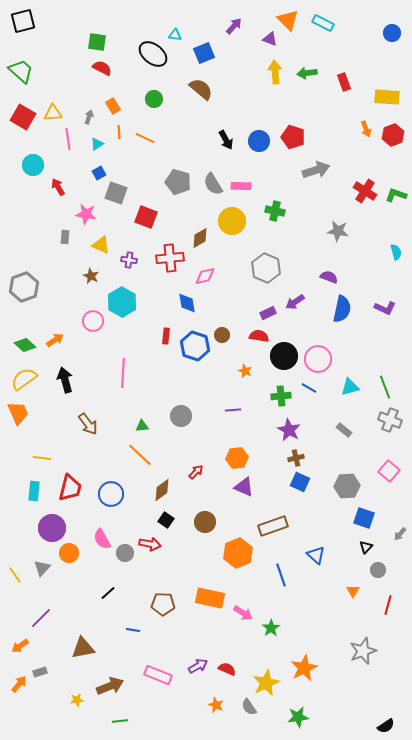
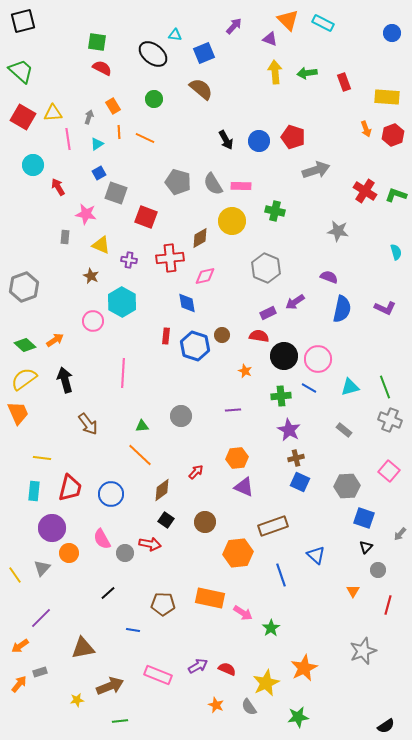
orange hexagon at (238, 553): rotated 16 degrees clockwise
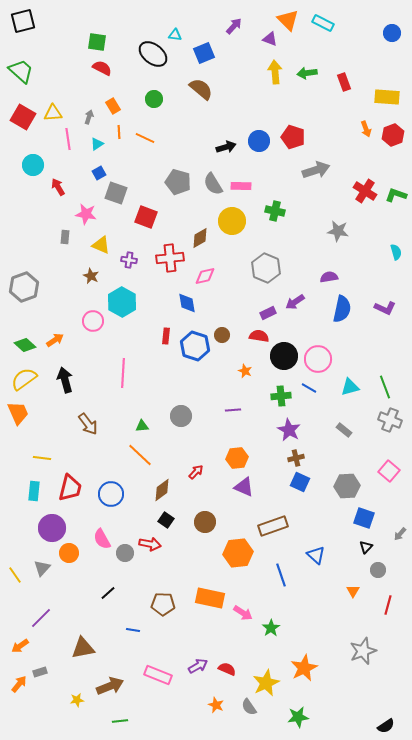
black arrow at (226, 140): moved 7 px down; rotated 78 degrees counterclockwise
purple semicircle at (329, 277): rotated 30 degrees counterclockwise
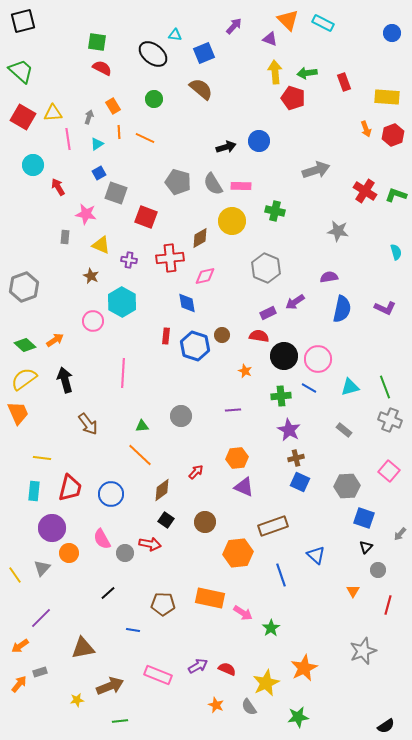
red pentagon at (293, 137): moved 39 px up
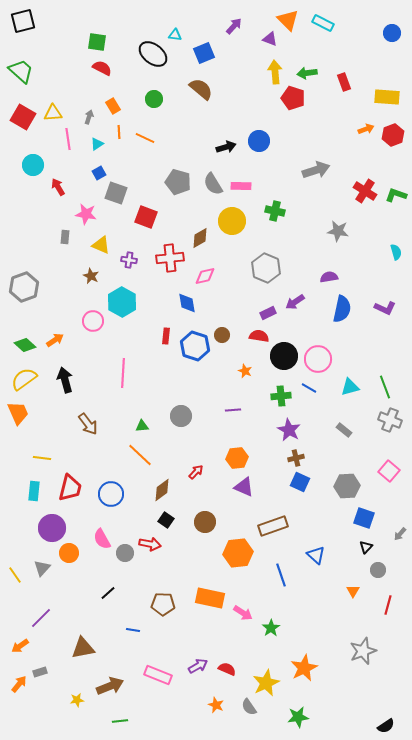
orange arrow at (366, 129): rotated 91 degrees counterclockwise
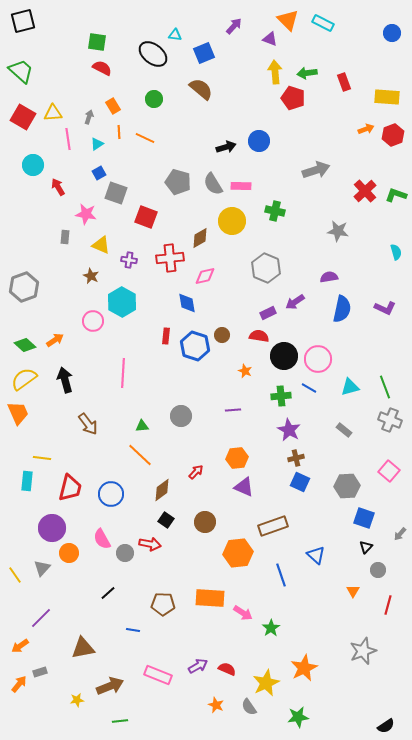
red cross at (365, 191): rotated 15 degrees clockwise
cyan rectangle at (34, 491): moved 7 px left, 10 px up
orange rectangle at (210, 598): rotated 8 degrees counterclockwise
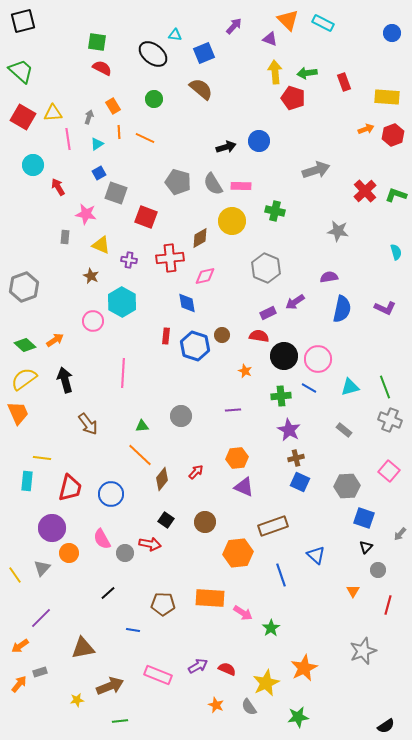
brown diamond at (162, 490): moved 11 px up; rotated 15 degrees counterclockwise
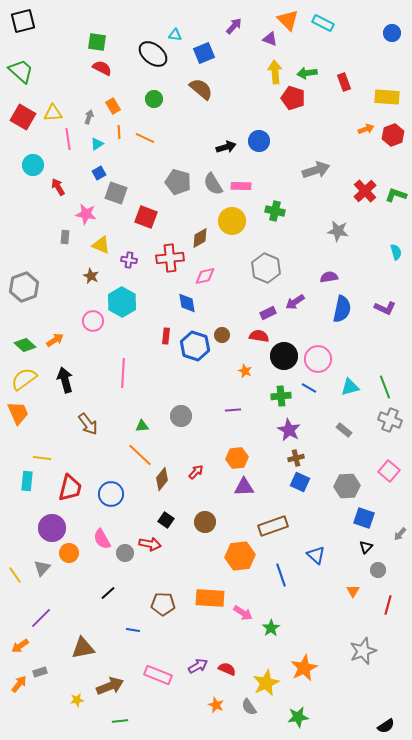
purple triangle at (244, 487): rotated 25 degrees counterclockwise
orange hexagon at (238, 553): moved 2 px right, 3 px down
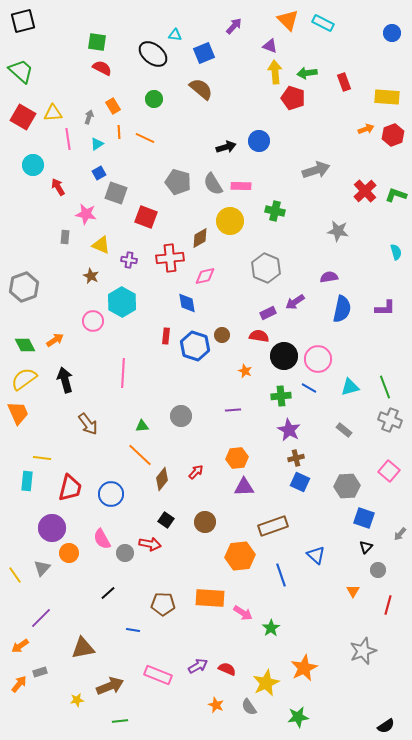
purple triangle at (270, 39): moved 7 px down
yellow circle at (232, 221): moved 2 px left
purple L-shape at (385, 308): rotated 25 degrees counterclockwise
green diamond at (25, 345): rotated 20 degrees clockwise
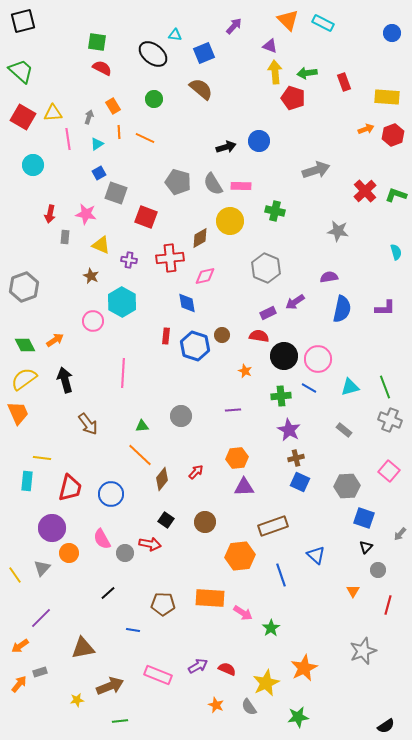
red arrow at (58, 187): moved 8 px left, 27 px down; rotated 138 degrees counterclockwise
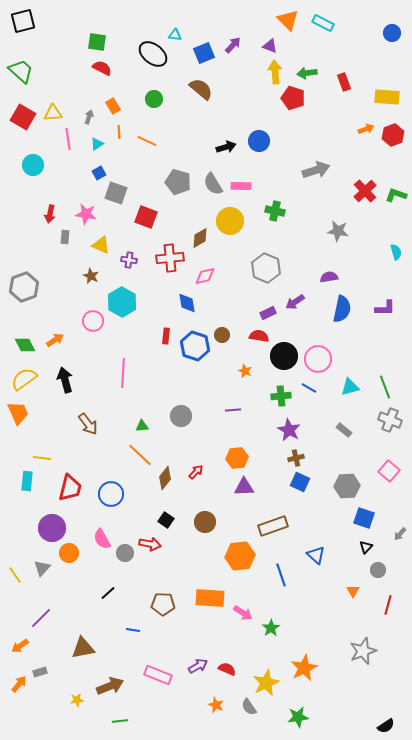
purple arrow at (234, 26): moved 1 px left, 19 px down
orange line at (145, 138): moved 2 px right, 3 px down
brown diamond at (162, 479): moved 3 px right, 1 px up
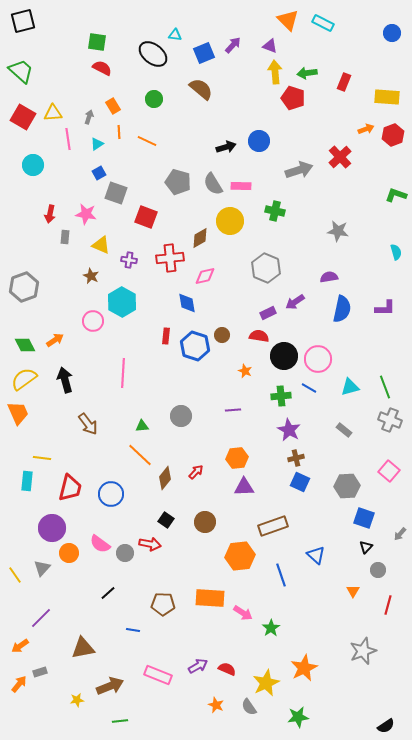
red rectangle at (344, 82): rotated 42 degrees clockwise
gray arrow at (316, 170): moved 17 px left
red cross at (365, 191): moved 25 px left, 34 px up
pink semicircle at (102, 539): moved 2 px left, 5 px down; rotated 25 degrees counterclockwise
